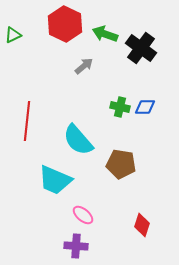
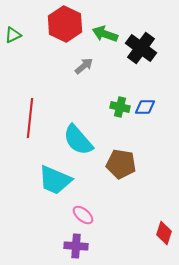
red line: moved 3 px right, 3 px up
red diamond: moved 22 px right, 8 px down
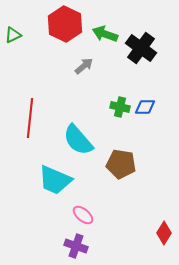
red diamond: rotated 15 degrees clockwise
purple cross: rotated 15 degrees clockwise
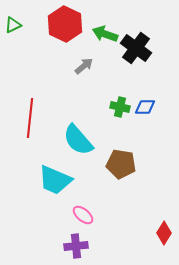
green triangle: moved 10 px up
black cross: moved 5 px left
purple cross: rotated 25 degrees counterclockwise
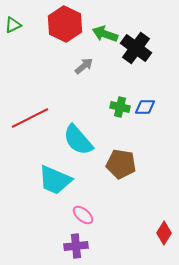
red line: rotated 57 degrees clockwise
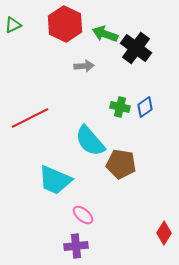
gray arrow: rotated 36 degrees clockwise
blue diamond: rotated 35 degrees counterclockwise
cyan semicircle: moved 12 px right, 1 px down
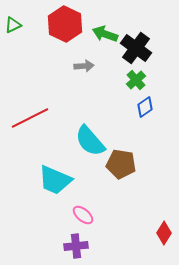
green cross: moved 16 px right, 27 px up; rotated 36 degrees clockwise
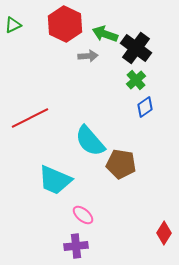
gray arrow: moved 4 px right, 10 px up
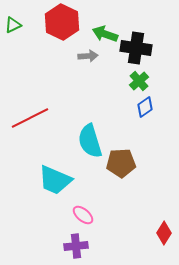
red hexagon: moved 3 px left, 2 px up
black cross: rotated 28 degrees counterclockwise
green cross: moved 3 px right, 1 px down
cyan semicircle: rotated 24 degrees clockwise
brown pentagon: moved 1 px up; rotated 12 degrees counterclockwise
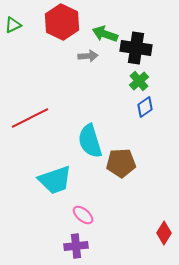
cyan trapezoid: rotated 42 degrees counterclockwise
